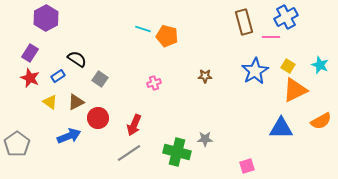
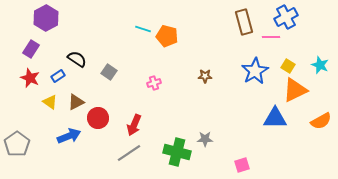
purple rectangle: moved 1 px right, 4 px up
gray square: moved 9 px right, 7 px up
blue triangle: moved 6 px left, 10 px up
pink square: moved 5 px left, 1 px up
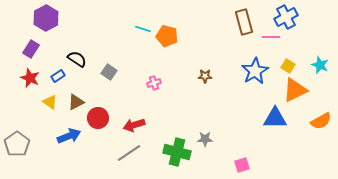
red arrow: rotated 50 degrees clockwise
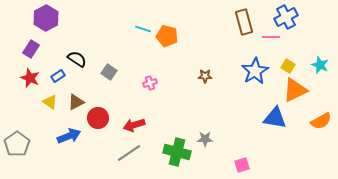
pink cross: moved 4 px left
blue triangle: rotated 10 degrees clockwise
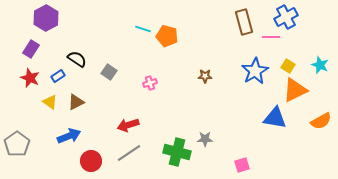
red circle: moved 7 px left, 43 px down
red arrow: moved 6 px left
